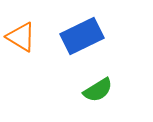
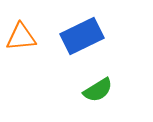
orange triangle: rotated 36 degrees counterclockwise
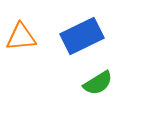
green semicircle: moved 7 px up
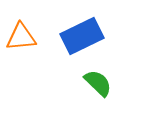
green semicircle: rotated 104 degrees counterclockwise
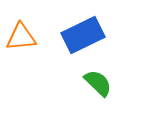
blue rectangle: moved 1 px right, 1 px up
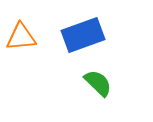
blue rectangle: rotated 6 degrees clockwise
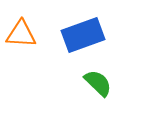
orange triangle: moved 3 px up; rotated 8 degrees clockwise
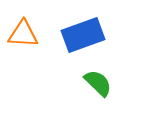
orange triangle: moved 2 px right
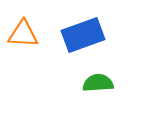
green semicircle: rotated 48 degrees counterclockwise
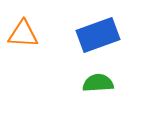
blue rectangle: moved 15 px right
